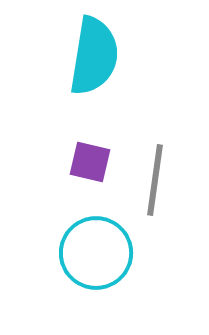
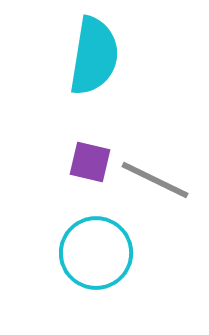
gray line: rotated 72 degrees counterclockwise
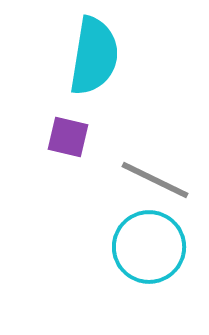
purple square: moved 22 px left, 25 px up
cyan circle: moved 53 px right, 6 px up
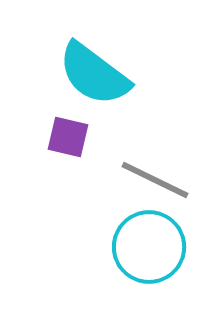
cyan semicircle: moved 18 px down; rotated 118 degrees clockwise
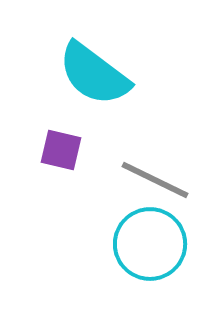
purple square: moved 7 px left, 13 px down
cyan circle: moved 1 px right, 3 px up
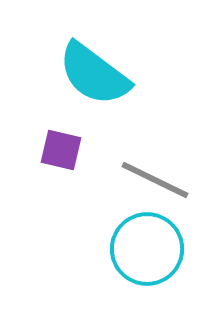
cyan circle: moved 3 px left, 5 px down
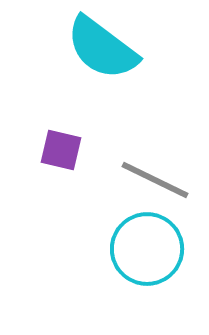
cyan semicircle: moved 8 px right, 26 px up
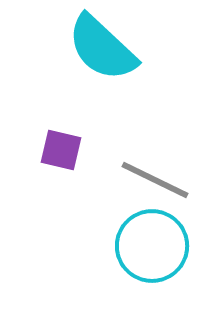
cyan semicircle: rotated 6 degrees clockwise
cyan circle: moved 5 px right, 3 px up
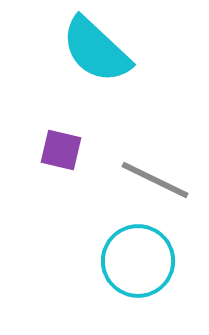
cyan semicircle: moved 6 px left, 2 px down
cyan circle: moved 14 px left, 15 px down
